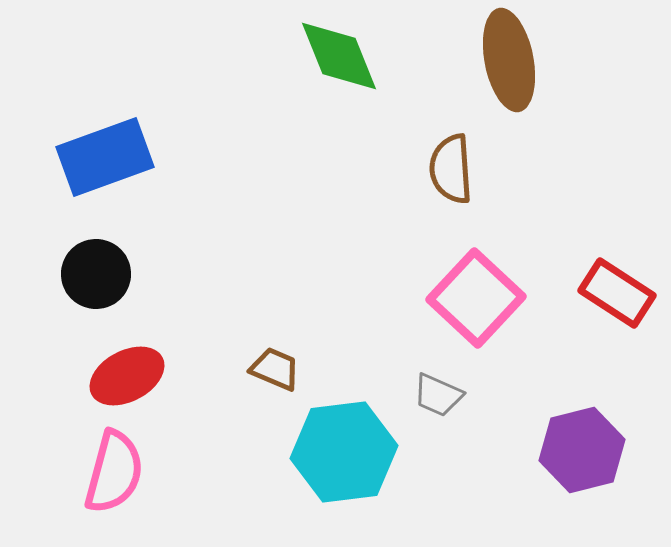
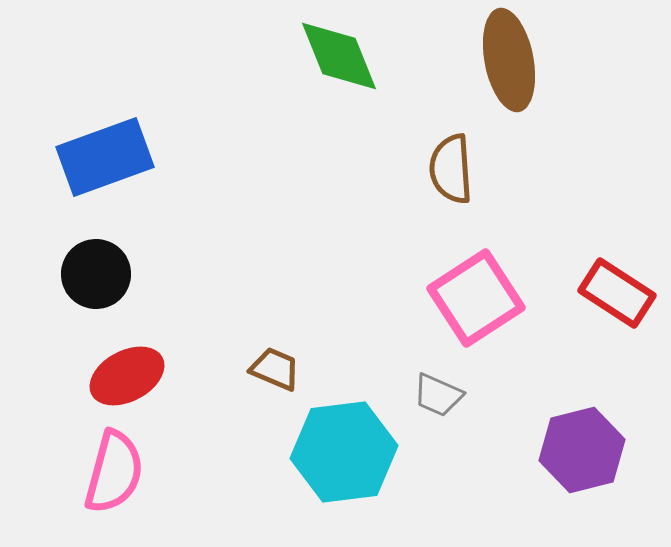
pink square: rotated 14 degrees clockwise
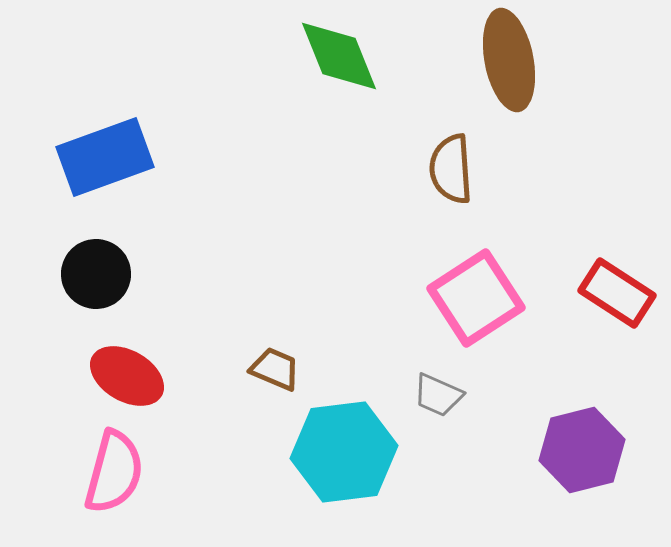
red ellipse: rotated 58 degrees clockwise
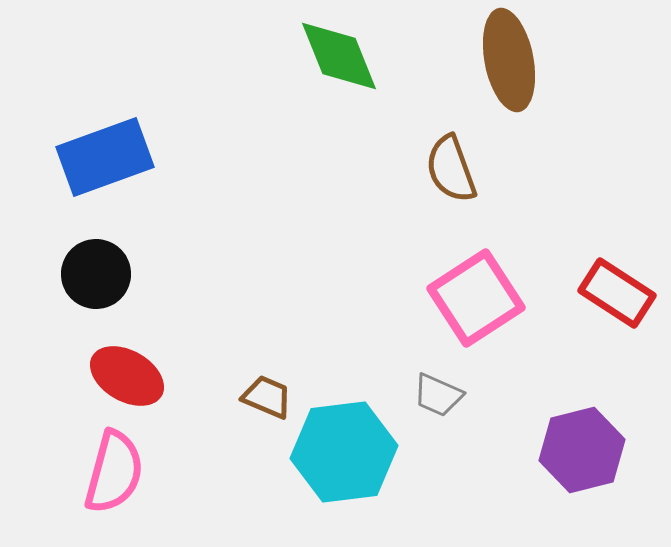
brown semicircle: rotated 16 degrees counterclockwise
brown trapezoid: moved 8 px left, 28 px down
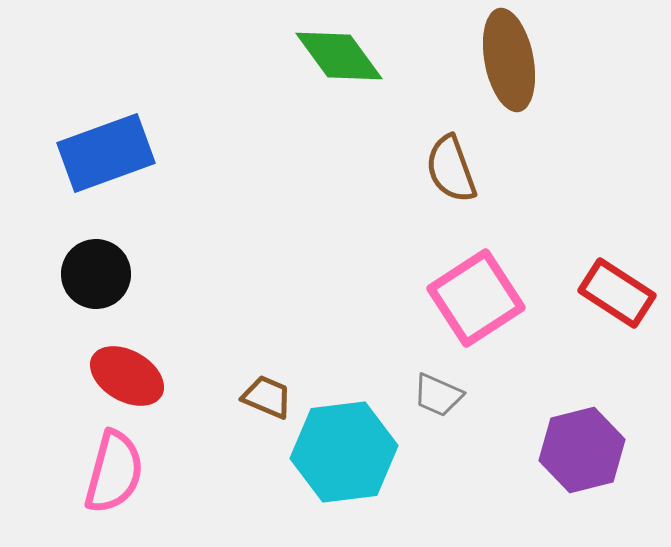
green diamond: rotated 14 degrees counterclockwise
blue rectangle: moved 1 px right, 4 px up
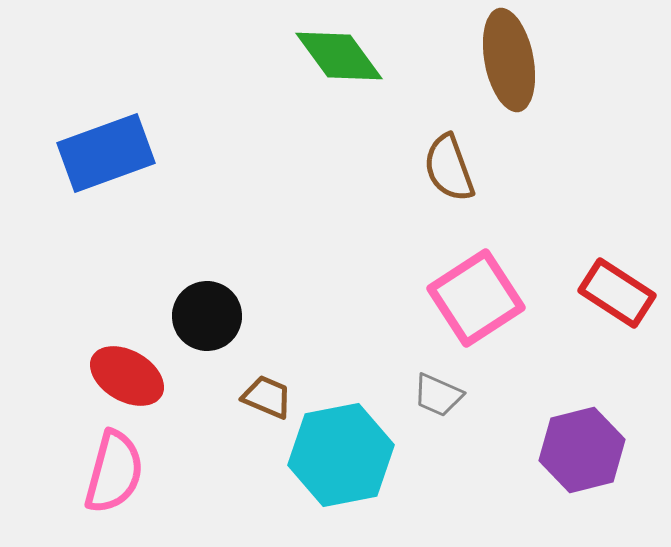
brown semicircle: moved 2 px left, 1 px up
black circle: moved 111 px right, 42 px down
cyan hexagon: moved 3 px left, 3 px down; rotated 4 degrees counterclockwise
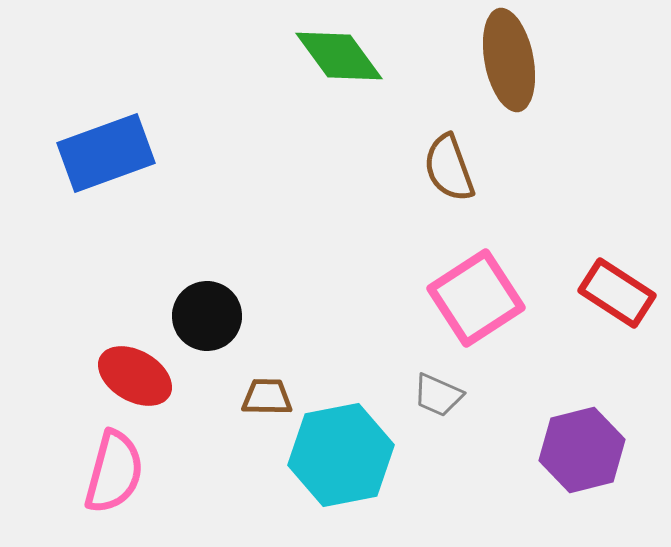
red ellipse: moved 8 px right
brown trapezoid: rotated 22 degrees counterclockwise
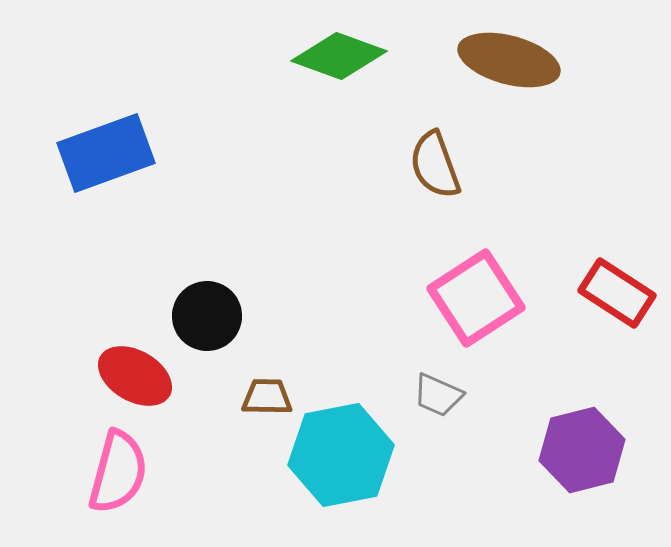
green diamond: rotated 34 degrees counterclockwise
brown ellipse: rotated 64 degrees counterclockwise
brown semicircle: moved 14 px left, 3 px up
pink semicircle: moved 4 px right
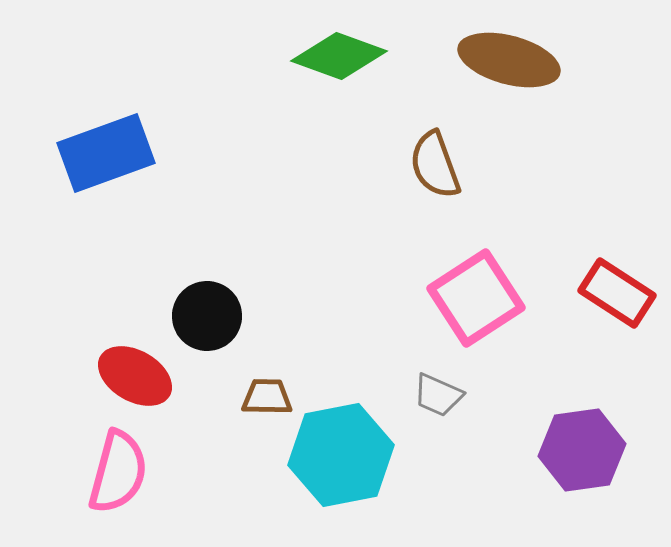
purple hexagon: rotated 6 degrees clockwise
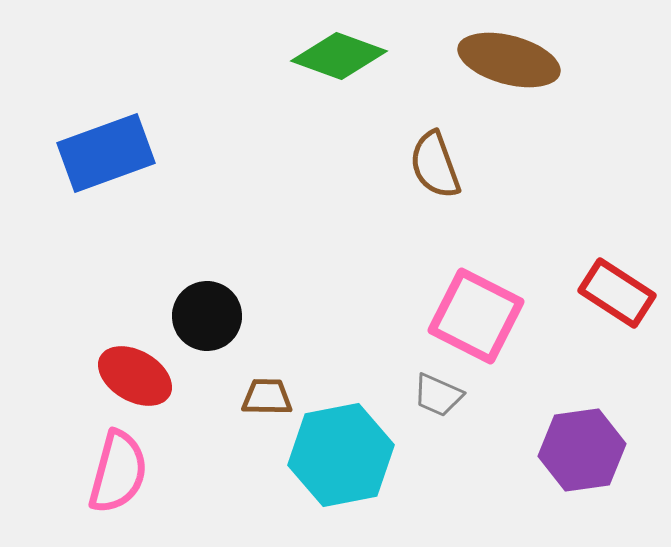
pink square: moved 18 px down; rotated 30 degrees counterclockwise
